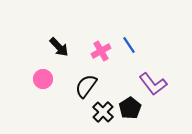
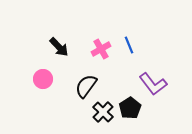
blue line: rotated 12 degrees clockwise
pink cross: moved 2 px up
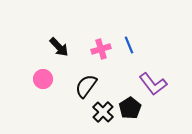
pink cross: rotated 12 degrees clockwise
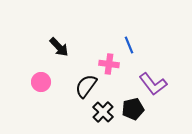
pink cross: moved 8 px right, 15 px down; rotated 24 degrees clockwise
pink circle: moved 2 px left, 3 px down
black pentagon: moved 3 px right, 1 px down; rotated 20 degrees clockwise
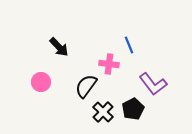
black pentagon: rotated 15 degrees counterclockwise
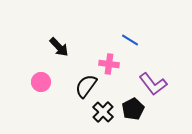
blue line: moved 1 px right, 5 px up; rotated 36 degrees counterclockwise
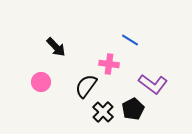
black arrow: moved 3 px left
purple L-shape: rotated 16 degrees counterclockwise
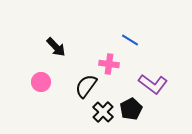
black pentagon: moved 2 px left
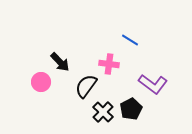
black arrow: moved 4 px right, 15 px down
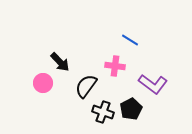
pink cross: moved 6 px right, 2 px down
pink circle: moved 2 px right, 1 px down
black cross: rotated 25 degrees counterclockwise
